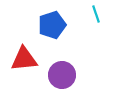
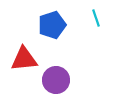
cyan line: moved 4 px down
purple circle: moved 6 px left, 5 px down
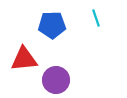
blue pentagon: rotated 16 degrees clockwise
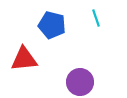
blue pentagon: rotated 16 degrees clockwise
purple circle: moved 24 px right, 2 px down
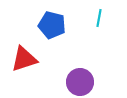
cyan line: moved 3 px right; rotated 30 degrees clockwise
red triangle: rotated 12 degrees counterclockwise
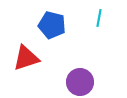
red triangle: moved 2 px right, 1 px up
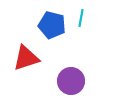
cyan line: moved 18 px left
purple circle: moved 9 px left, 1 px up
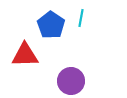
blue pentagon: moved 1 px left; rotated 20 degrees clockwise
red triangle: moved 1 px left, 3 px up; rotated 16 degrees clockwise
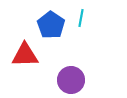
purple circle: moved 1 px up
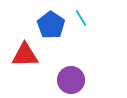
cyan line: rotated 42 degrees counterclockwise
